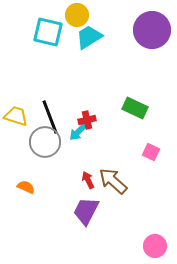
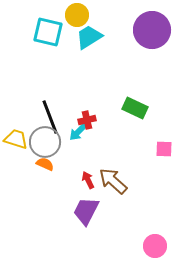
yellow trapezoid: moved 23 px down
pink square: moved 13 px right, 3 px up; rotated 24 degrees counterclockwise
orange semicircle: moved 19 px right, 23 px up
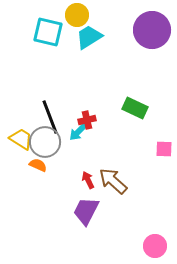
yellow trapezoid: moved 5 px right; rotated 15 degrees clockwise
orange semicircle: moved 7 px left, 1 px down
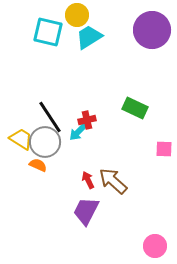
black line: rotated 12 degrees counterclockwise
